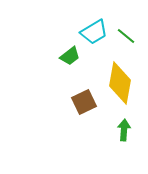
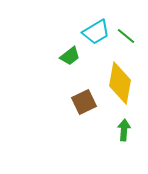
cyan trapezoid: moved 2 px right
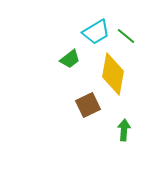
green trapezoid: moved 3 px down
yellow diamond: moved 7 px left, 9 px up
brown square: moved 4 px right, 3 px down
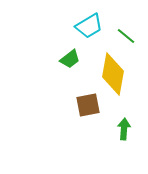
cyan trapezoid: moved 7 px left, 6 px up
brown square: rotated 15 degrees clockwise
green arrow: moved 1 px up
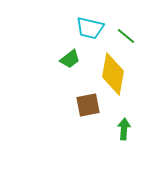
cyan trapezoid: moved 1 px right, 2 px down; rotated 44 degrees clockwise
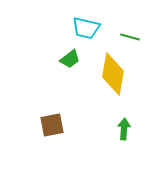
cyan trapezoid: moved 4 px left
green line: moved 4 px right, 1 px down; rotated 24 degrees counterclockwise
brown square: moved 36 px left, 20 px down
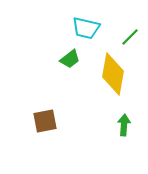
green line: rotated 60 degrees counterclockwise
brown square: moved 7 px left, 4 px up
green arrow: moved 4 px up
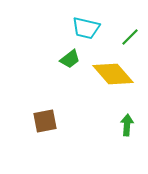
yellow diamond: rotated 51 degrees counterclockwise
green arrow: moved 3 px right
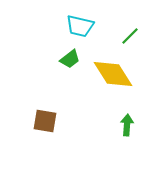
cyan trapezoid: moved 6 px left, 2 px up
green line: moved 1 px up
yellow diamond: rotated 9 degrees clockwise
brown square: rotated 20 degrees clockwise
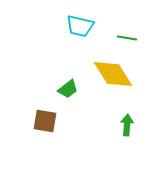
green line: moved 3 px left, 2 px down; rotated 54 degrees clockwise
green trapezoid: moved 2 px left, 30 px down
